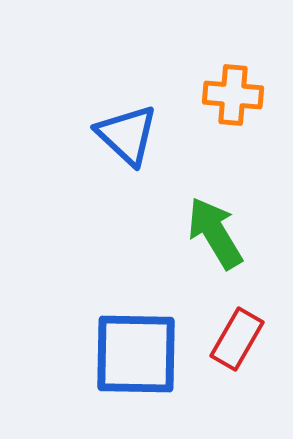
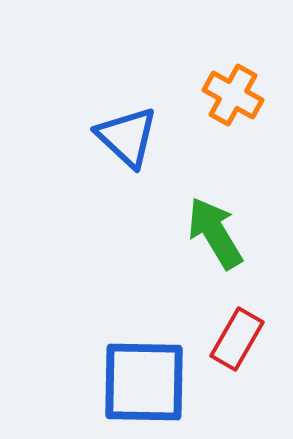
orange cross: rotated 24 degrees clockwise
blue triangle: moved 2 px down
blue square: moved 8 px right, 28 px down
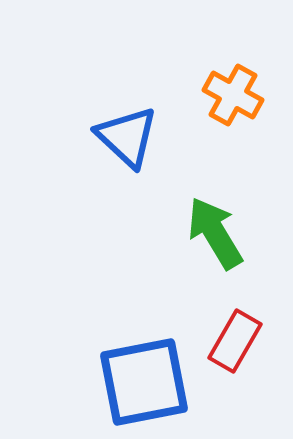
red rectangle: moved 2 px left, 2 px down
blue square: rotated 12 degrees counterclockwise
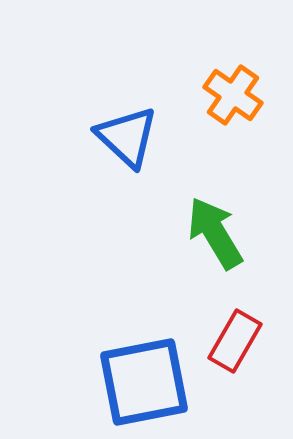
orange cross: rotated 6 degrees clockwise
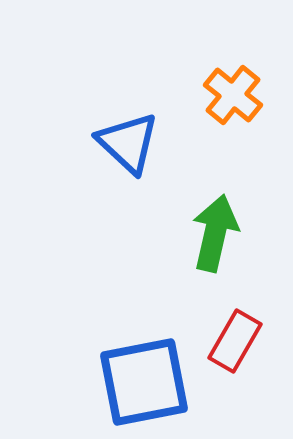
orange cross: rotated 4 degrees clockwise
blue triangle: moved 1 px right, 6 px down
green arrow: rotated 44 degrees clockwise
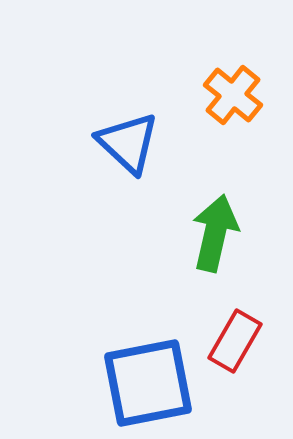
blue square: moved 4 px right, 1 px down
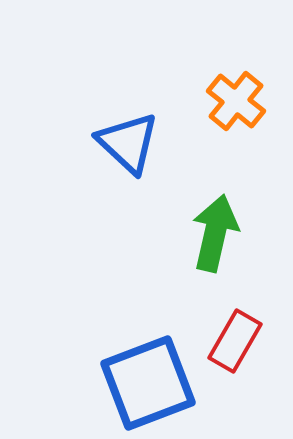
orange cross: moved 3 px right, 6 px down
blue square: rotated 10 degrees counterclockwise
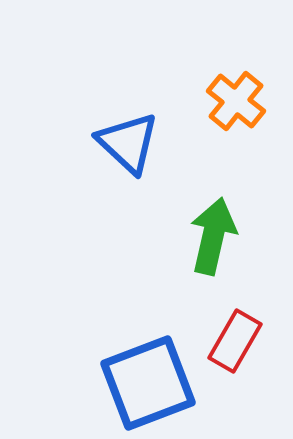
green arrow: moved 2 px left, 3 px down
